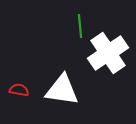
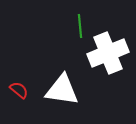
white cross: rotated 12 degrees clockwise
red semicircle: rotated 30 degrees clockwise
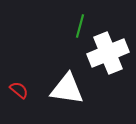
green line: rotated 20 degrees clockwise
white triangle: moved 5 px right, 1 px up
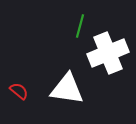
red semicircle: moved 1 px down
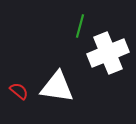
white triangle: moved 10 px left, 2 px up
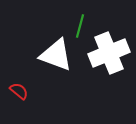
white cross: moved 1 px right
white triangle: moved 1 px left, 32 px up; rotated 12 degrees clockwise
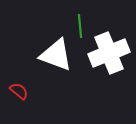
green line: rotated 20 degrees counterclockwise
